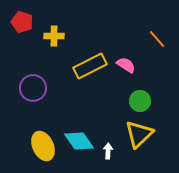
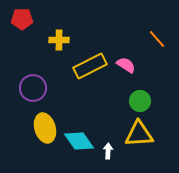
red pentagon: moved 3 px up; rotated 20 degrees counterclockwise
yellow cross: moved 5 px right, 4 px down
yellow triangle: rotated 40 degrees clockwise
yellow ellipse: moved 2 px right, 18 px up; rotated 8 degrees clockwise
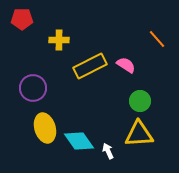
white arrow: rotated 28 degrees counterclockwise
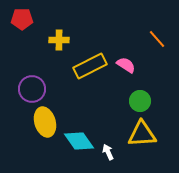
purple circle: moved 1 px left, 1 px down
yellow ellipse: moved 6 px up
yellow triangle: moved 3 px right
white arrow: moved 1 px down
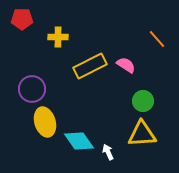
yellow cross: moved 1 px left, 3 px up
green circle: moved 3 px right
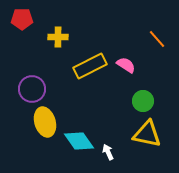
yellow triangle: moved 5 px right; rotated 16 degrees clockwise
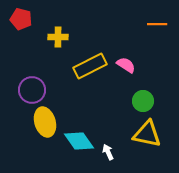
red pentagon: moved 1 px left; rotated 15 degrees clockwise
orange line: moved 15 px up; rotated 48 degrees counterclockwise
purple circle: moved 1 px down
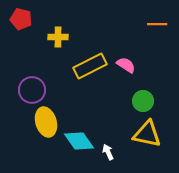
yellow ellipse: moved 1 px right
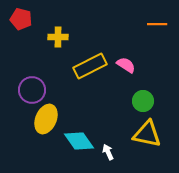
yellow ellipse: moved 3 px up; rotated 40 degrees clockwise
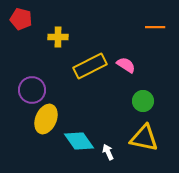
orange line: moved 2 px left, 3 px down
yellow triangle: moved 3 px left, 4 px down
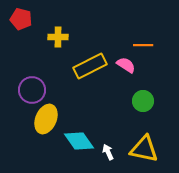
orange line: moved 12 px left, 18 px down
yellow triangle: moved 11 px down
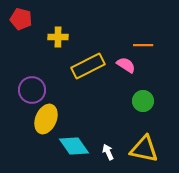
yellow rectangle: moved 2 px left
cyan diamond: moved 5 px left, 5 px down
